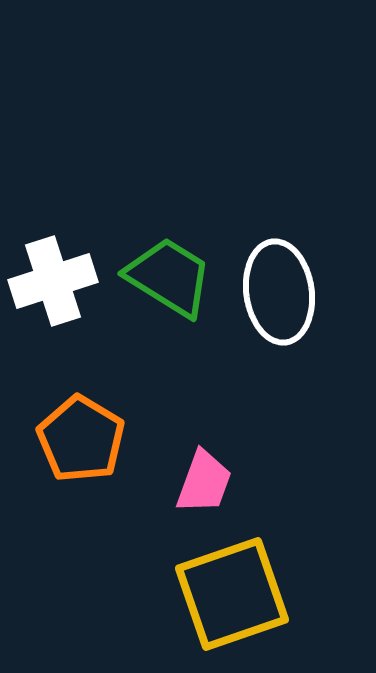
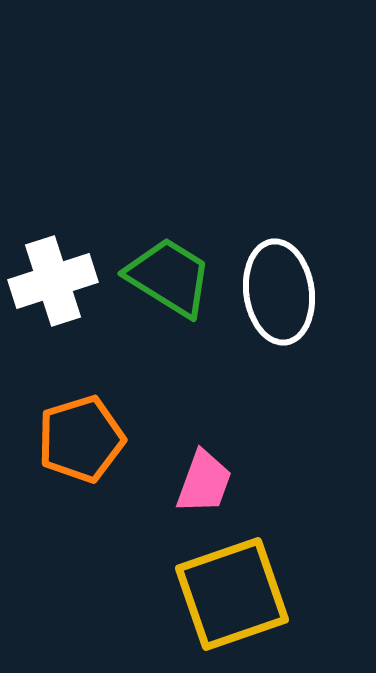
orange pentagon: rotated 24 degrees clockwise
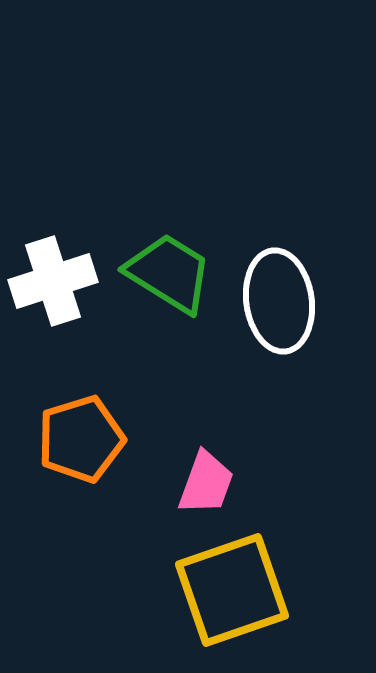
green trapezoid: moved 4 px up
white ellipse: moved 9 px down
pink trapezoid: moved 2 px right, 1 px down
yellow square: moved 4 px up
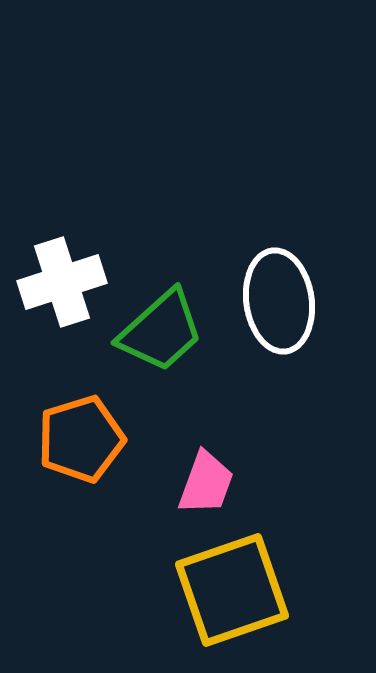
green trapezoid: moved 8 px left, 58 px down; rotated 106 degrees clockwise
white cross: moved 9 px right, 1 px down
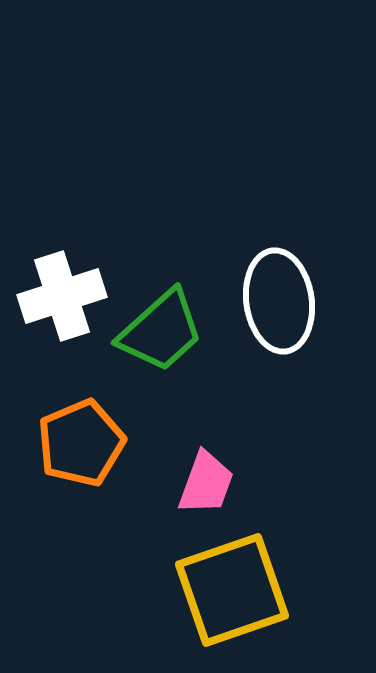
white cross: moved 14 px down
orange pentagon: moved 4 px down; rotated 6 degrees counterclockwise
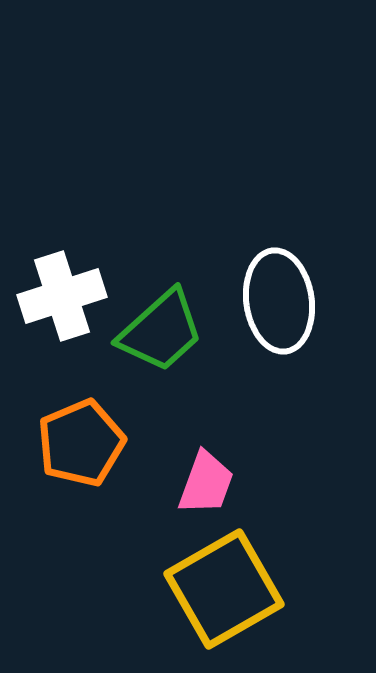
yellow square: moved 8 px left, 1 px up; rotated 11 degrees counterclockwise
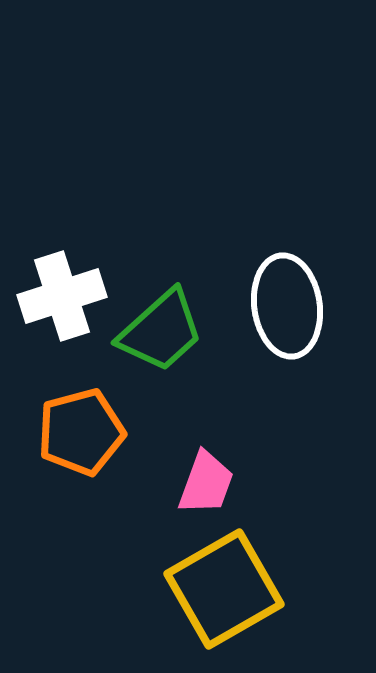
white ellipse: moved 8 px right, 5 px down
orange pentagon: moved 11 px up; rotated 8 degrees clockwise
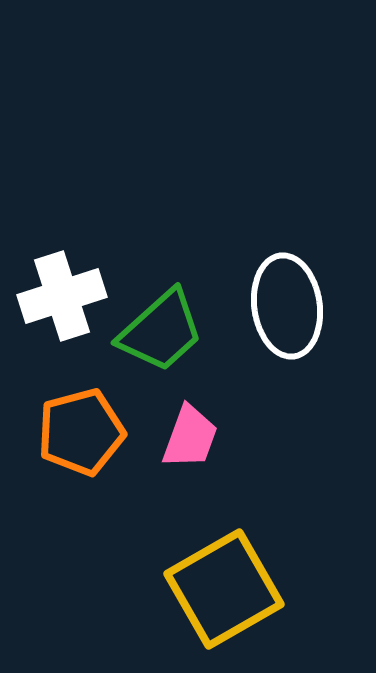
pink trapezoid: moved 16 px left, 46 px up
